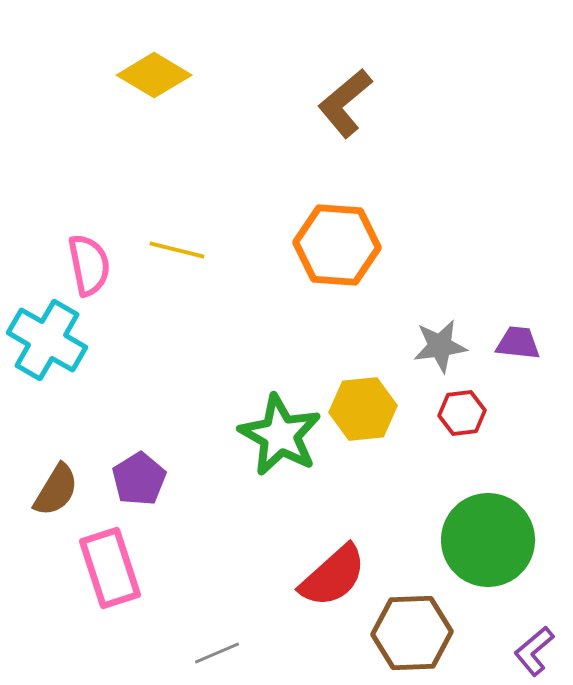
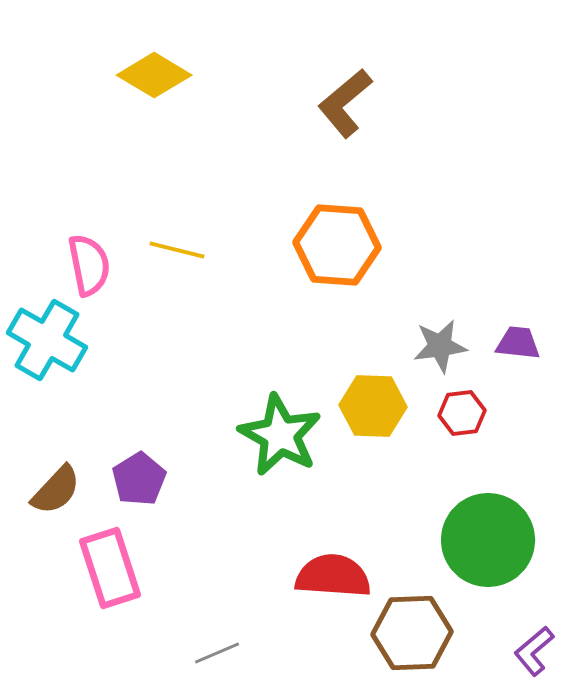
yellow hexagon: moved 10 px right, 3 px up; rotated 8 degrees clockwise
brown semicircle: rotated 12 degrees clockwise
red semicircle: rotated 134 degrees counterclockwise
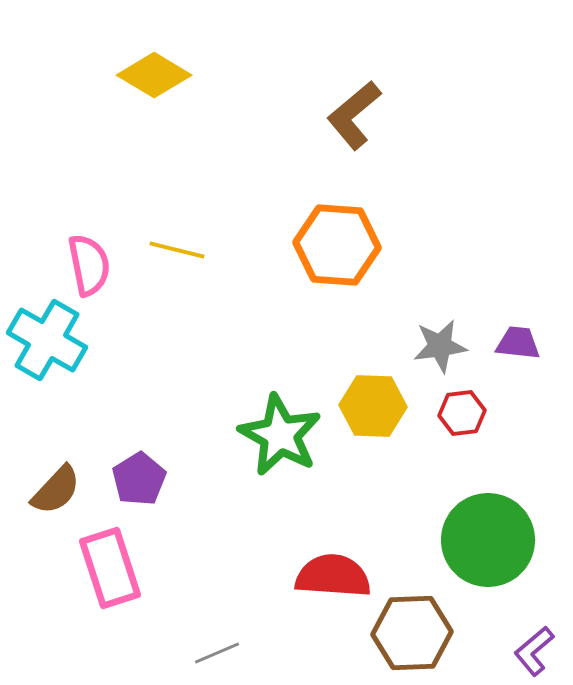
brown L-shape: moved 9 px right, 12 px down
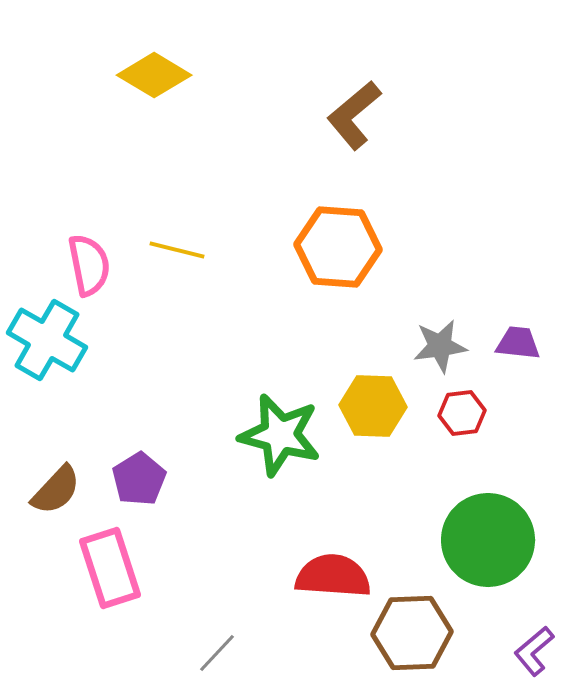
orange hexagon: moved 1 px right, 2 px down
green star: rotated 14 degrees counterclockwise
gray line: rotated 24 degrees counterclockwise
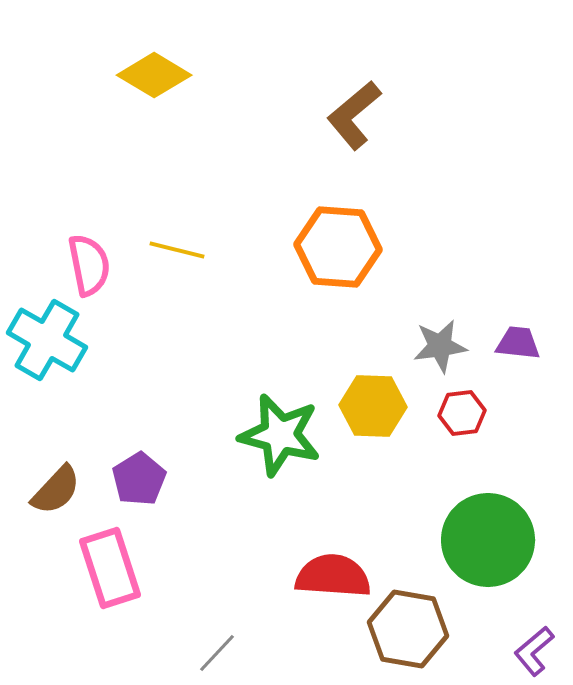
brown hexagon: moved 4 px left, 4 px up; rotated 12 degrees clockwise
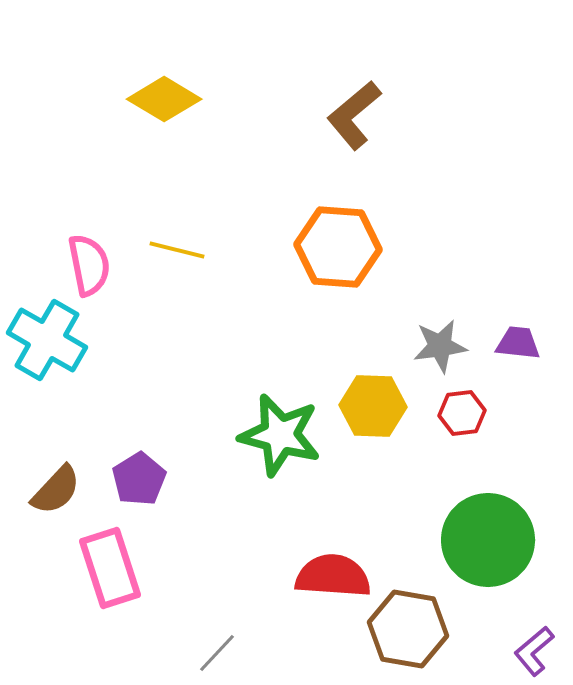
yellow diamond: moved 10 px right, 24 px down
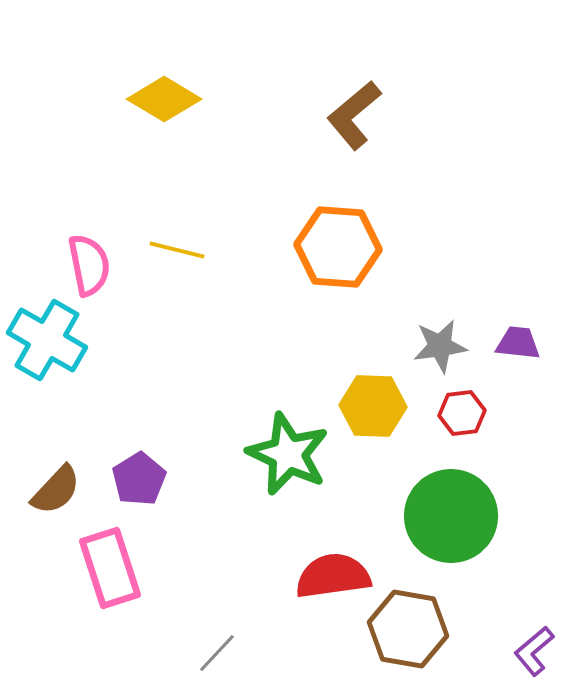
green star: moved 8 px right, 19 px down; rotated 10 degrees clockwise
green circle: moved 37 px left, 24 px up
red semicircle: rotated 12 degrees counterclockwise
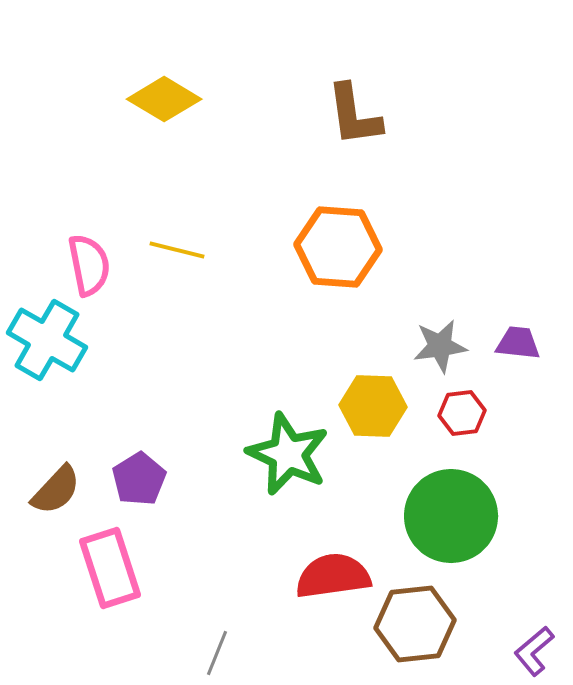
brown L-shape: rotated 58 degrees counterclockwise
brown hexagon: moved 7 px right, 5 px up; rotated 16 degrees counterclockwise
gray line: rotated 21 degrees counterclockwise
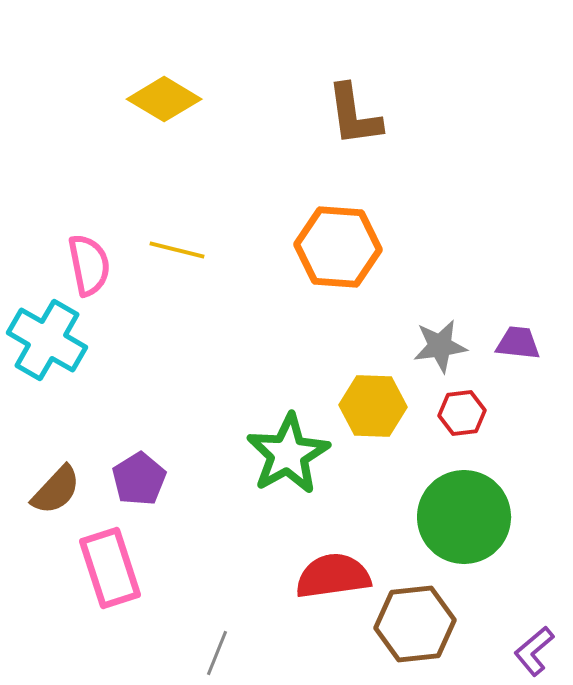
green star: rotated 18 degrees clockwise
green circle: moved 13 px right, 1 px down
